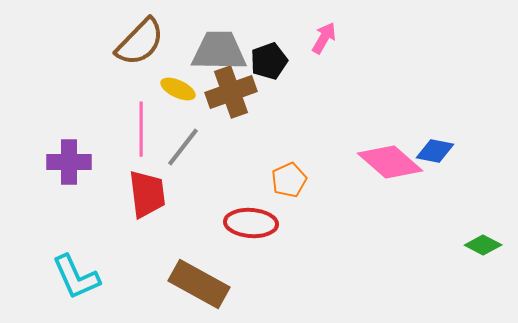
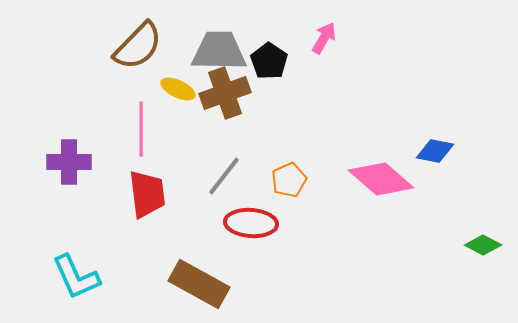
brown semicircle: moved 2 px left, 4 px down
black pentagon: rotated 18 degrees counterclockwise
brown cross: moved 6 px left, 1 px down
gray line: moved 41 px right, 29 px down
pink diamond: moved 9 px left, 17 px down
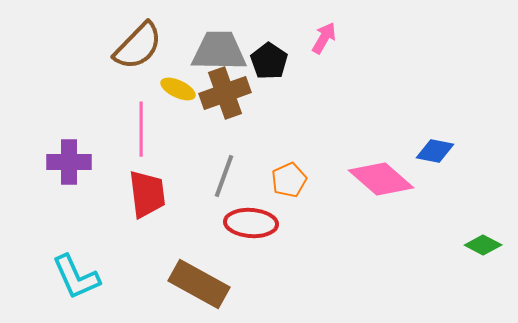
gray line: rotated 18 degrees counterclockwise
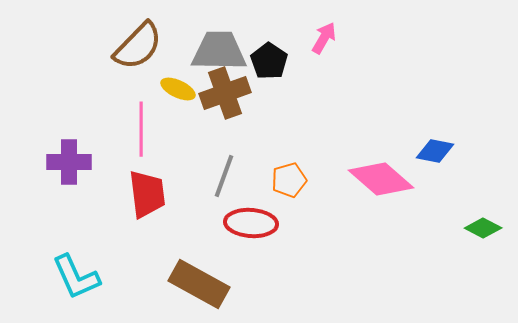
orange pentagon: rotated 8 degrees clockwise
green diamond: moved 17 px up
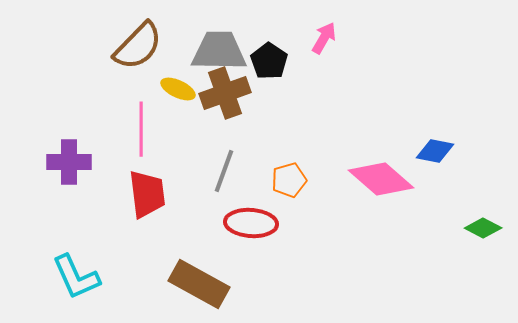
gray line: moved 5 px up
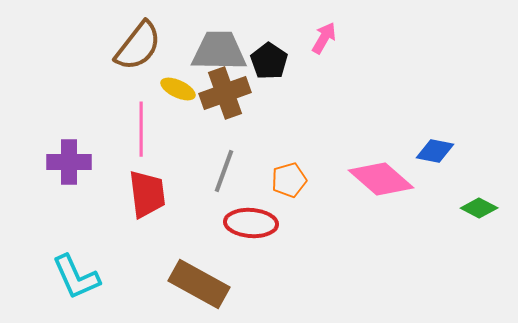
brown semicircle: rotated 6 degrees counterclockwise
green diamond: moved 4 px left, 20 px up
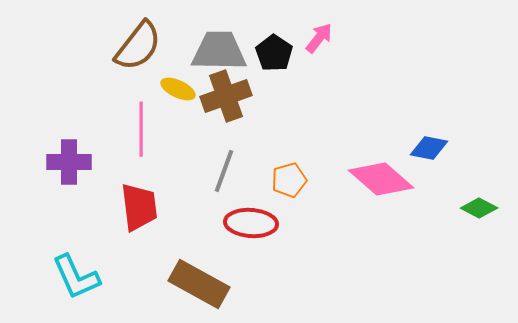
pink arrow: moved 5 px left; rotated 8 degrees clockwise
black pentagon: moved 5 px right, 8 px up
brown cross: moved 1 px right, 3 px down
blue diamond: moved 6 px left, 3 px up
red trapezoid: moved 8 px left, 13 px down
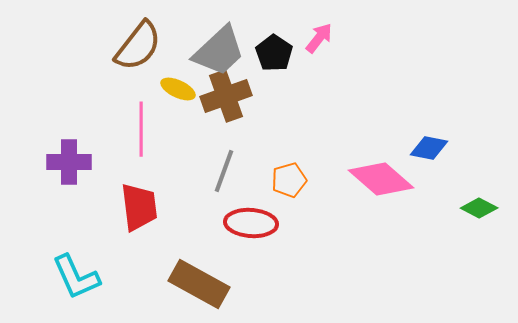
gray trapezoid: rotated 136 degrees clockwise
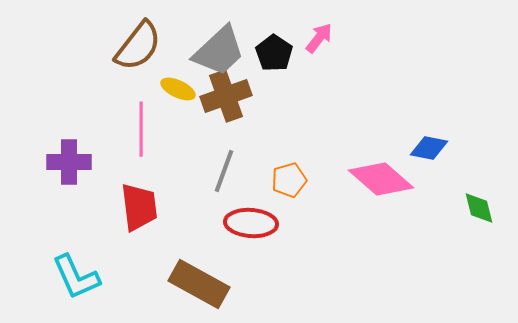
green diamond: rotated 48 degrees clockwise
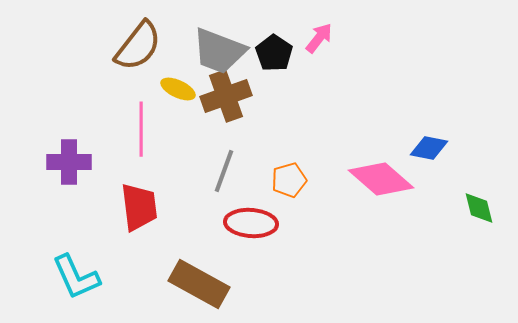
gray trapezoid: rotated 64 degrees clockwise
